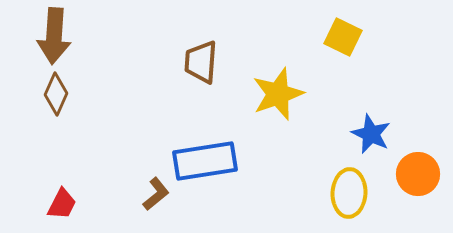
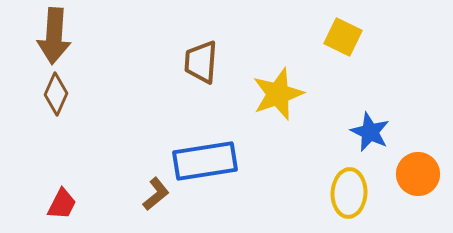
blue star: moved 1 px left, 2 px up
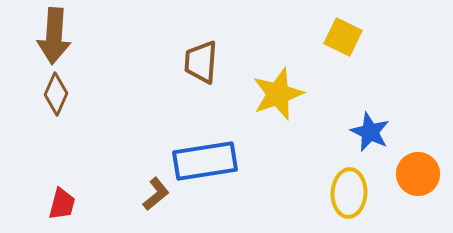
red trapezoid: rotated 12 degrees counterclockwise
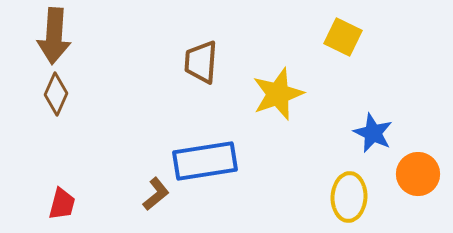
blue star: moved 3 px right, 1 px down
yellow ellipse: moved 4 px down
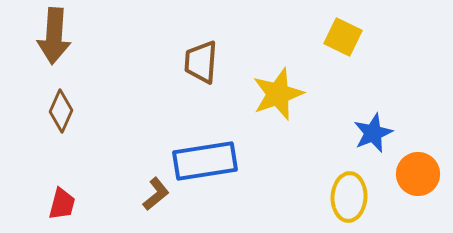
brown diamond: moved 5 px right, 17 px down
blue star: rotated 24 degrees clockwise
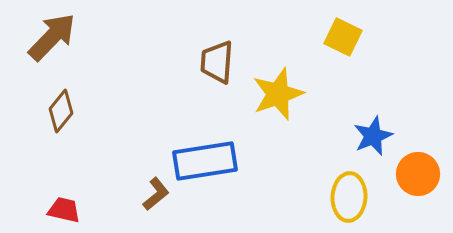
brown arrow: moved 2 px left, 1 px down; rotated 140 degrees counterclockwise
brown trapezoid: moved 16 px right
brown diamond: rotated 15 degrees clockwise
blue star: moved 3 px down
red trapezoid: moved 2 px right, 6 px down; rotated 92 degrees counterclockwise
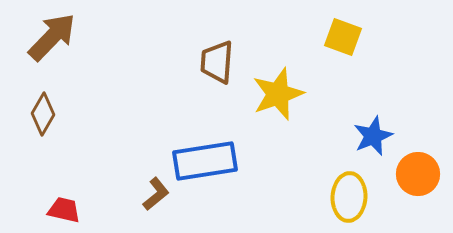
yellow square: rotated 6 degrees counterclockwise
brown diamond: moved 18 px left, 3 px down; rotated 9 degrees counterclockwise
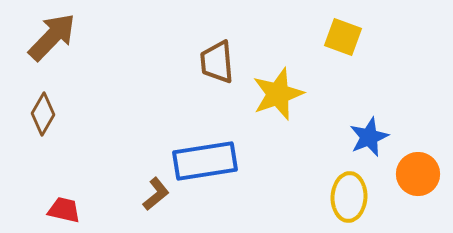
brown trapezoid: rotated 9 degrees counterclockwise
blue star: moved 4 px left, 1 px down
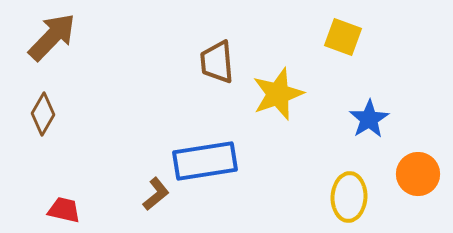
blue star: moved 18 px up; rotated 9 degrees counterclockwise
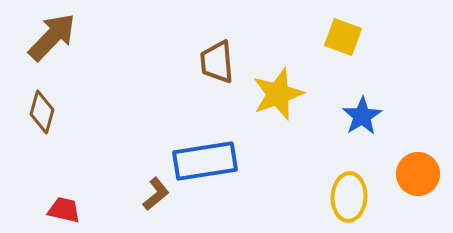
brown diamond: moved 1 px left, 2 px up; rotated 15 degrees counterclockwise
blue star: moved 7 px left, 3 px up
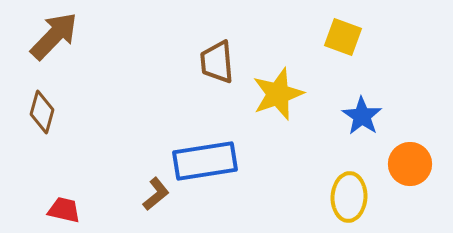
brown arrow: moved 2 px right, 1 px up
blue star: rotated 6 degrees counterclockwise
orange circle: moved 8 px left, 10 px up
